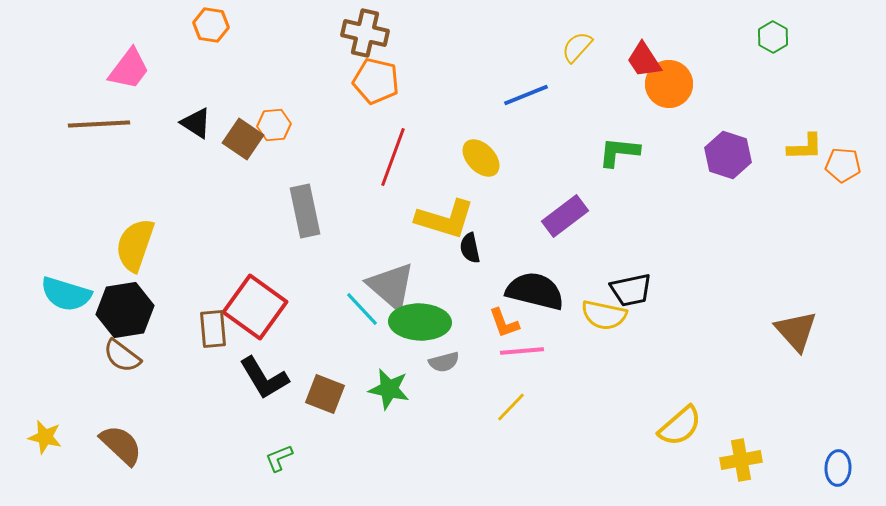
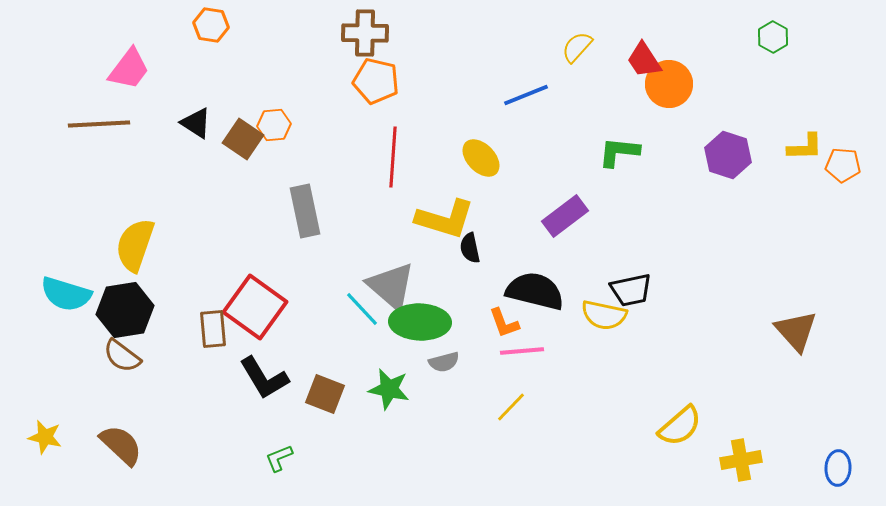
brown cross at (365, 33): rotated 12 degrees counterclockwise
red line at (393, 157): rotated 16 degrees counterclockwise
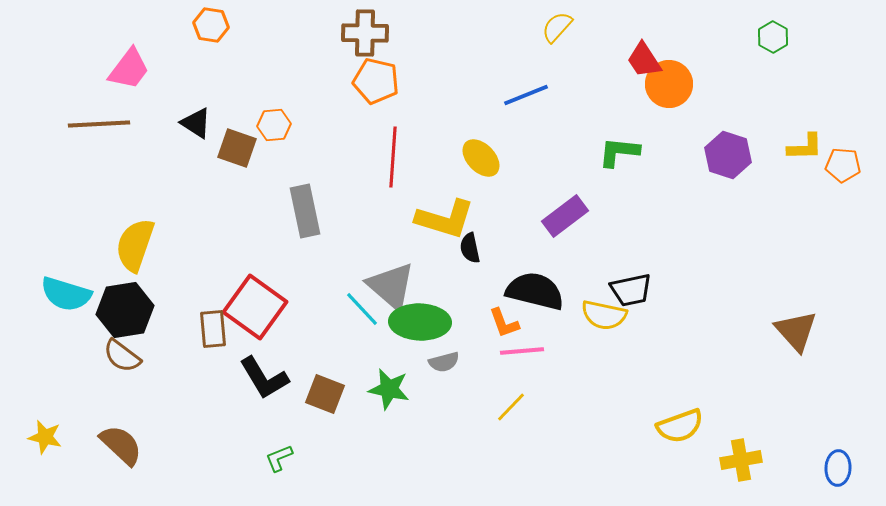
yellow semicircle at (577, 47): moved 20 px left, 20 px up
brown square at (243, 139): moved 6 px left, 9 px down; rotated 15 degrees counterclockwise
yellow semicircle at (680, 426): rotated 21 degrees clockwise
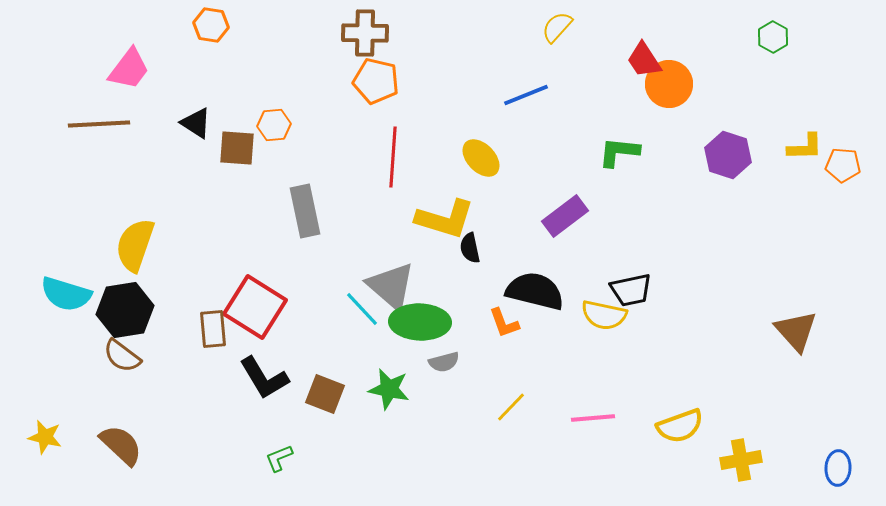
brown square at (237, 148): rotated 15 degrees counterclockwise
red square at (255, 307): rotated 4 degrees counterclockwise
pink line at (522, 351): moved 71 px right, 67 px down
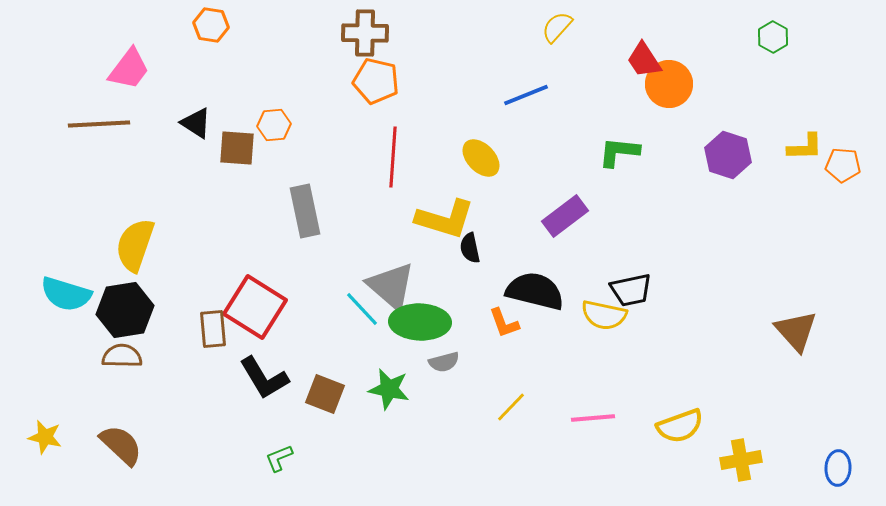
brown semicircle at (122, 356): rotated 144 degrees clockwise
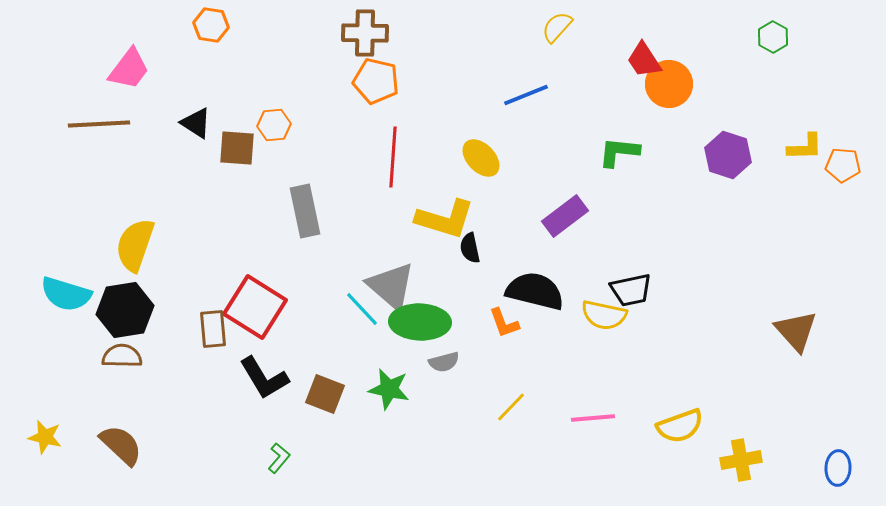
green L-shape at (279, 458): rotated 152 degrees clockwise
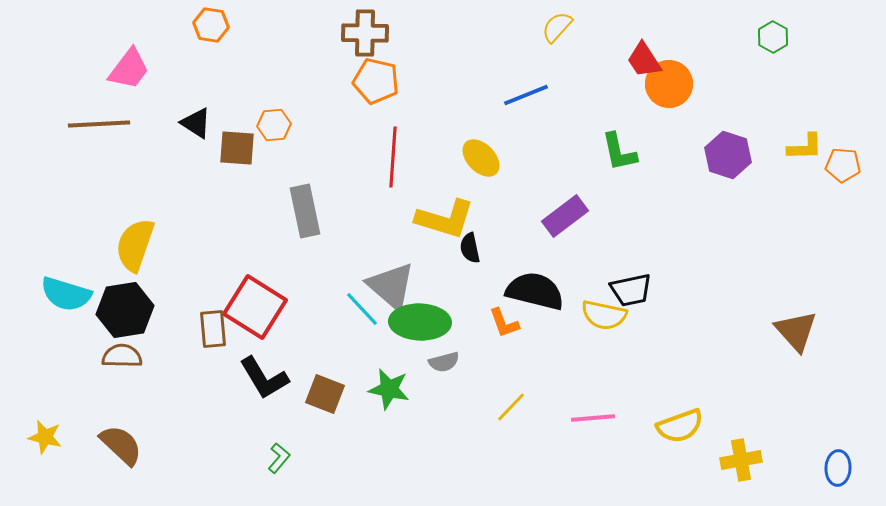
green L-shape at (619, 152): rotated 108 degrees counterclockwise
